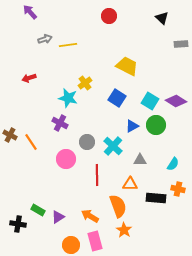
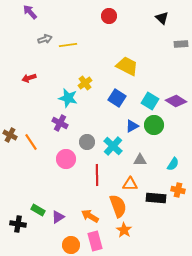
green circle: moved 2 px left
orange cross: moved 1 px down
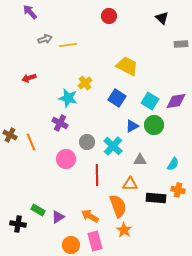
purple diamond: rotated 40 degrees counterclockwise
orange line: rotated 12 degrees clockwise
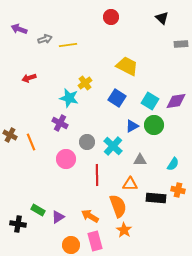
purple arrow: moved 11 px left, 17 px down; rotated 28 degrees counterclockwise
red circle: moved 2 px right, 1 px down
cyan star: moved 1 px right
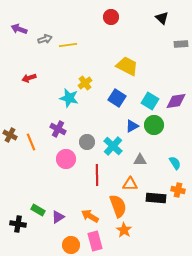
purple cross: moved 2 px left, 6 px down
cyan semicircle: moved 2 px right, 1 px up; rotated 64 degrees counterclockwise
